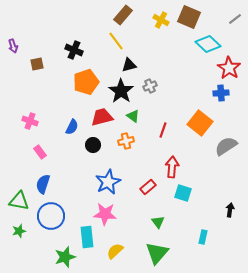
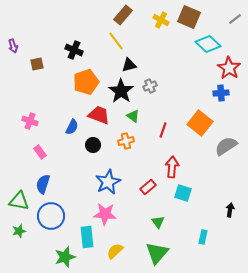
red trapezoid at (102, 117): moved 3 px left, 2 px up; rotated 35 degrees clockwise
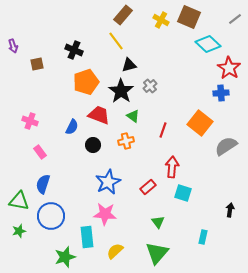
gray cross at (150, 86): rotated 16 degrees counterclockwise
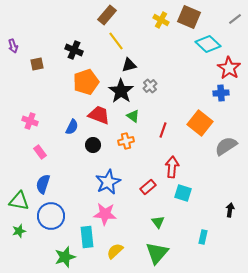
brown rectangle at (123, 15): moved 16 px left
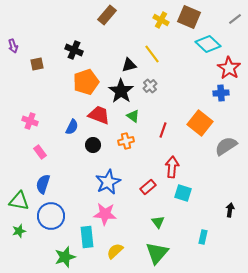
yellow line at (116, 41): moved 36 px right, 13 px down
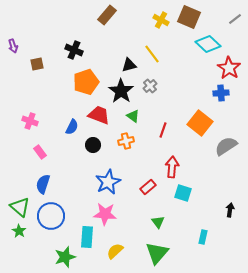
green triangle at (19, 201): moved 1 px right, 6 px down; rotated 30 degrees clockwise
green star at (19, 231): rotated 24 degrees counterclockwise
cyan rectangle at (87, 237): rotated 10 degrees clockwise
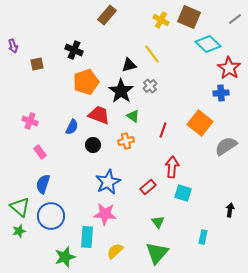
green star at (19, 231): rotated 24 degrees clockwise
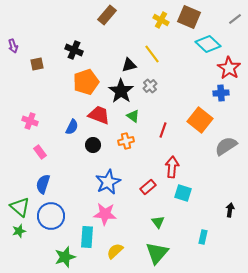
orange square at (200, 123): moved 3 px up
